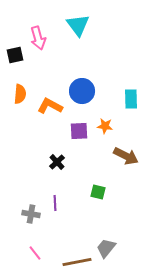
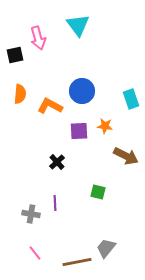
cyan rectangle: rotated 18 degrees counterclockwise
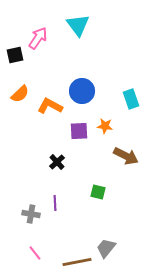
pink arrow: rotated 130 degrees counterclockwise
orange semicircle: rotated 42 degrees clockwise
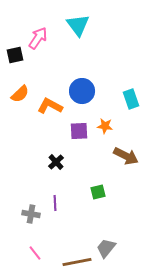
black cross: moved 1 px left
green square: rotated 28 degrees counterclockwise
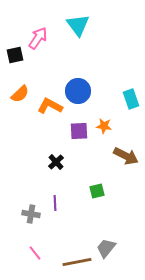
blue circle: moved 4 px left
orange star: moved 1 px left
green square: moved 1 px left, 1 px up
